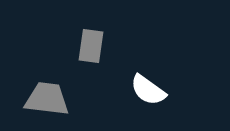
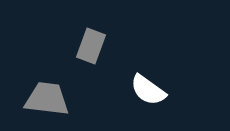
gray rectangle: rotated 12 degrees clockwise
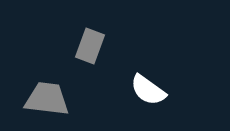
gray rectangle: moved 1 px left
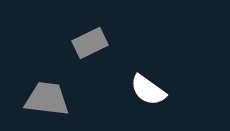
gray rectangle: moved 3 px up; rotated 44 degrees clockwise
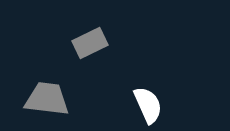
white semicircle: moved 15 px down; rotated 150 degrees counterclockwise
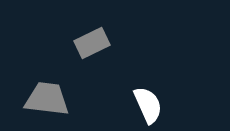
gray rectangle: moved 2 px right
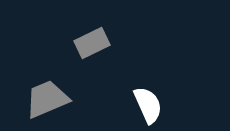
gray trapezoid: rotated 30 degrees counterclockwise
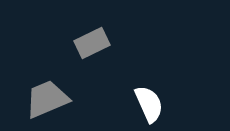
white semicircle: moved 1 px right, 1 px up
